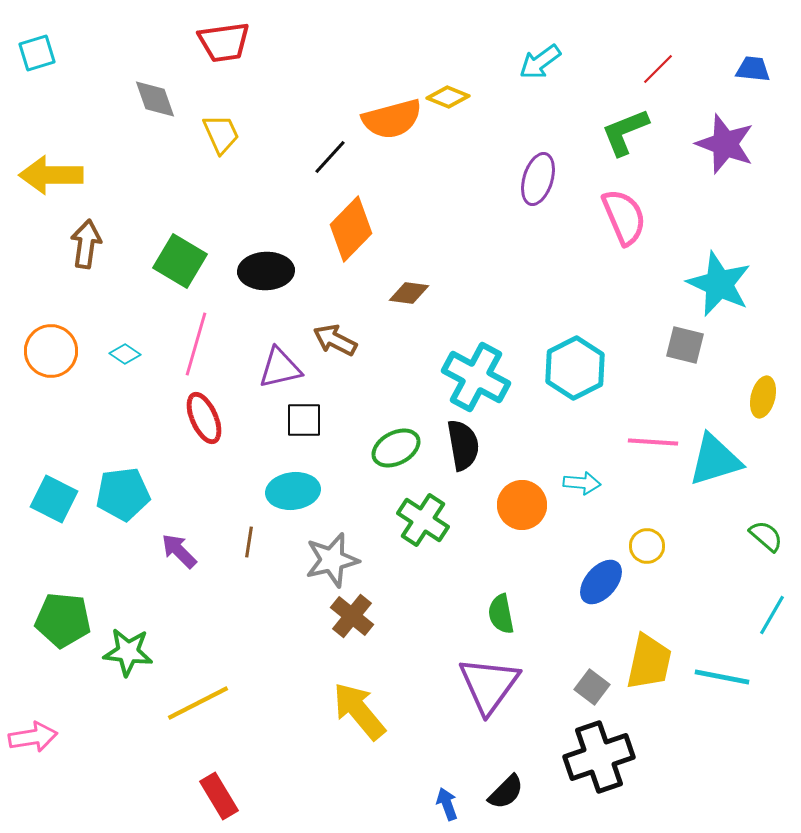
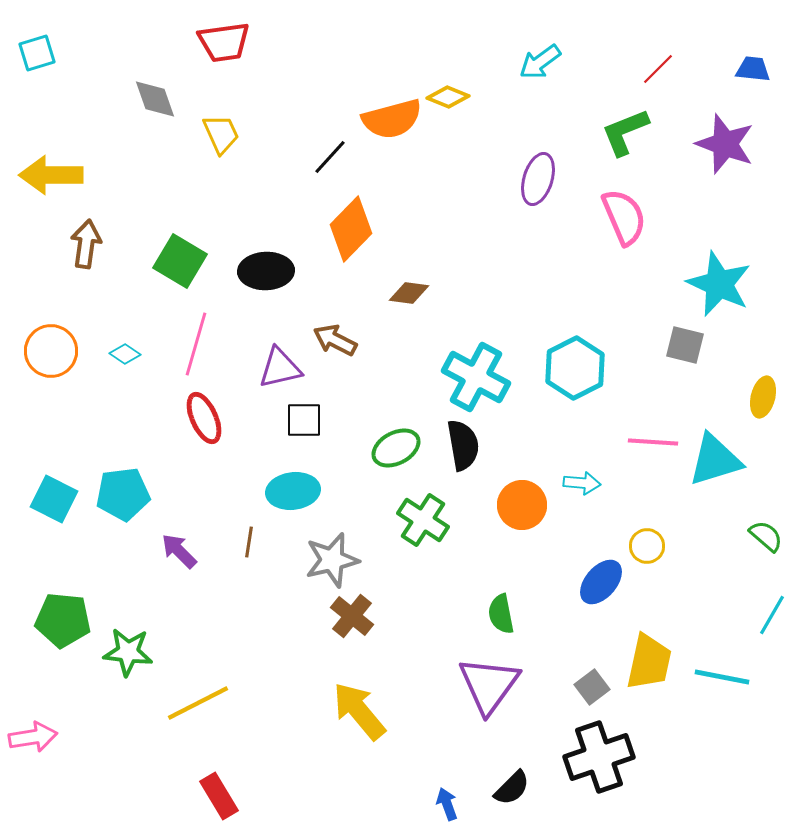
gray square at (592, 687): rotated 16 degrees clockwise
black semicircle at (506, 792): moved 6 px right, 4 px up
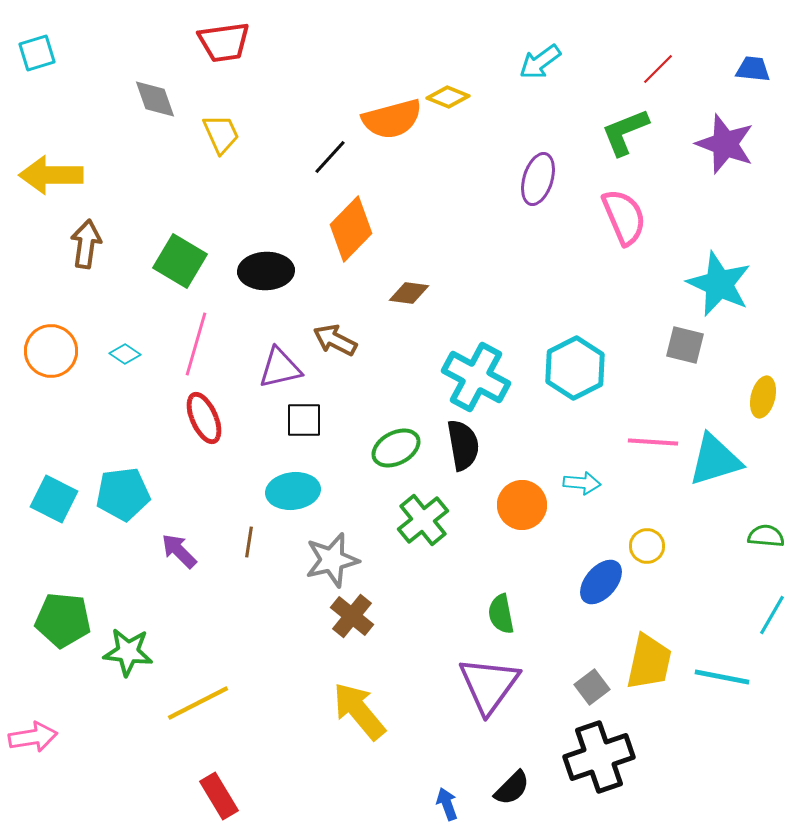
green cross at (423, 520): rotated 18 degrees clockwise
green semicircle at (766, 536): rotated 36 degrees counterclockwise
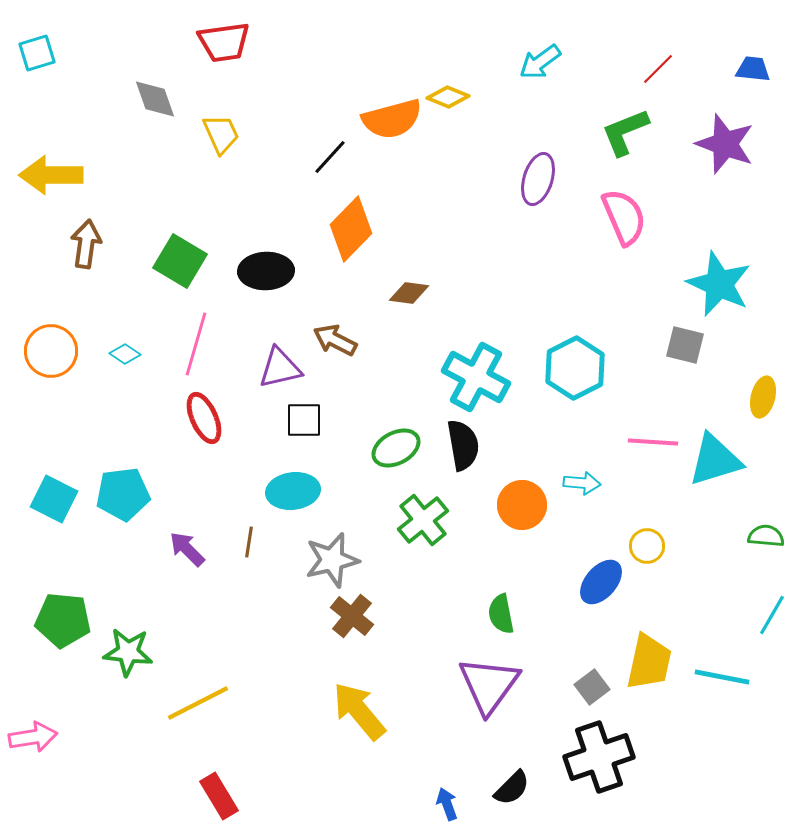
purple arrow at (179, 551): moved 8 px right, 2 px up
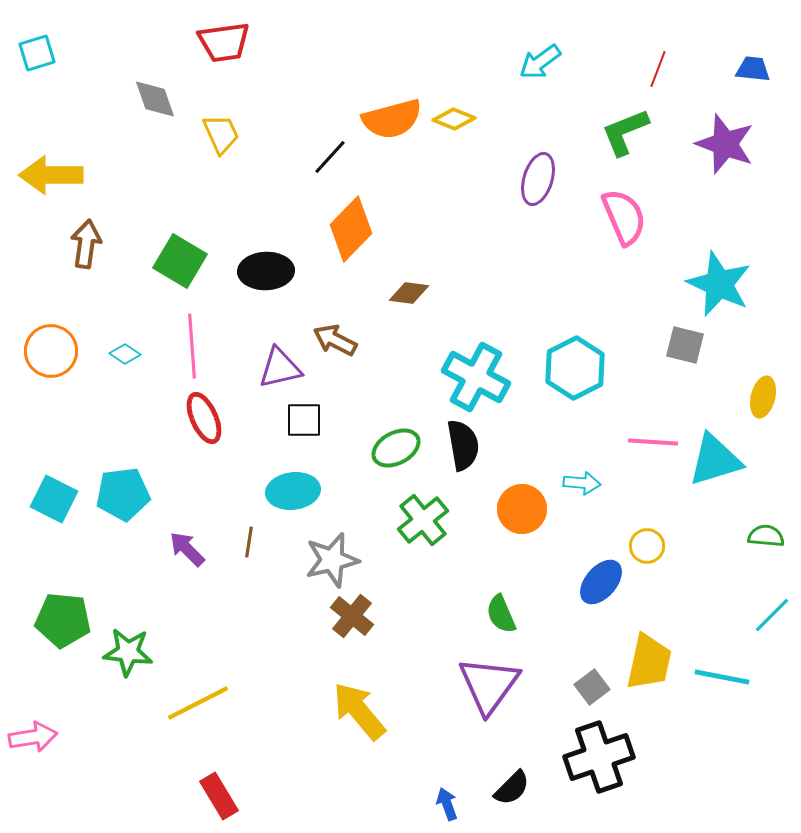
red line at (658, 69): rotated 24 degrees counterclockwise
yellow diamond at (448, 97): moved 6 px right, 22 px down
pink line at (196, 344): moved 4 px left, 2 px down; rotated 20 degrees counterclockwise
orange circle at (522, 505): moved 4 px down
green semicircle at (501, 614): rotated 12 degrees counterclockwise
cyan line at (772, 615): rotated 15 degrees clockwise
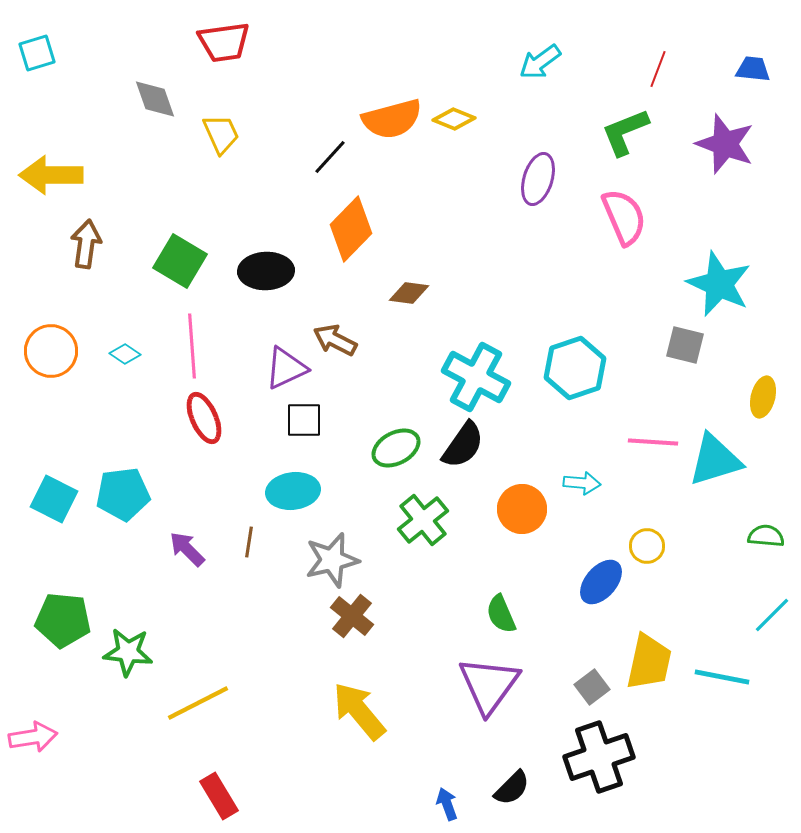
purple triangle at (280, 368): moved 6 px right; rotated 12 degrees counterclockwise
cyan hexagon at (575, 368): rotated 8 degrees clockwise
black semicircle at (463, 445): rotated 45 degrees clockwise
